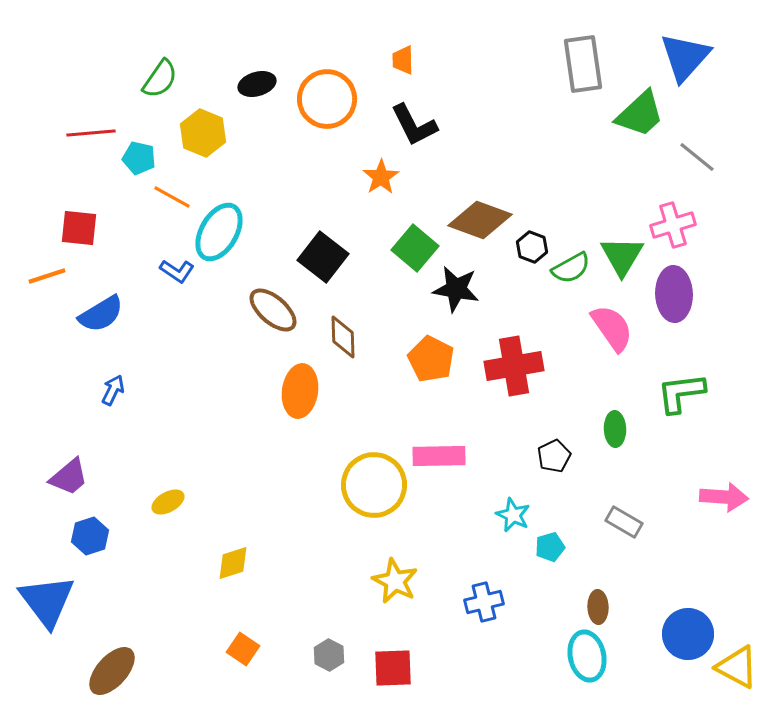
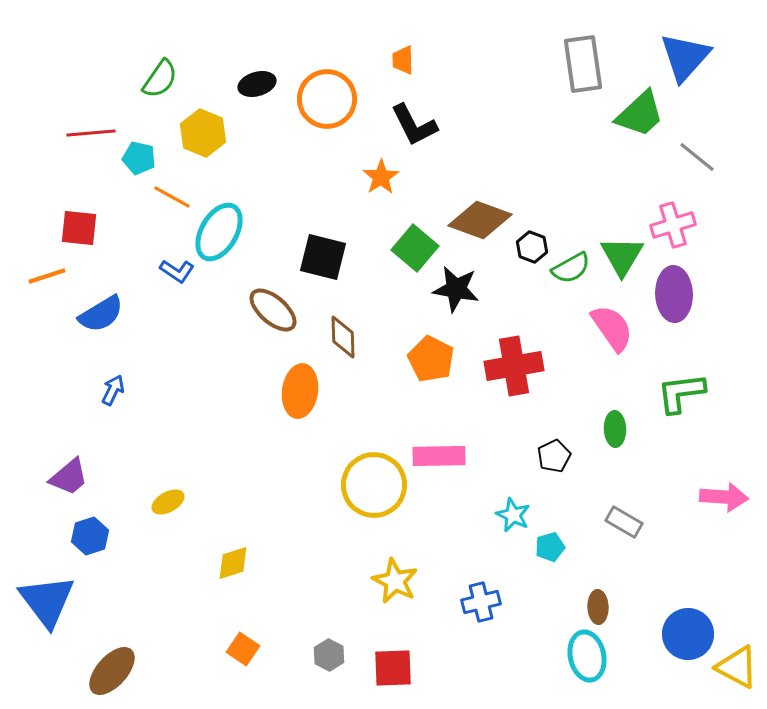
black square at (323, 257): rotated 24 degrees counterclockwise
blue cross at (484, 602): moved 3 px left
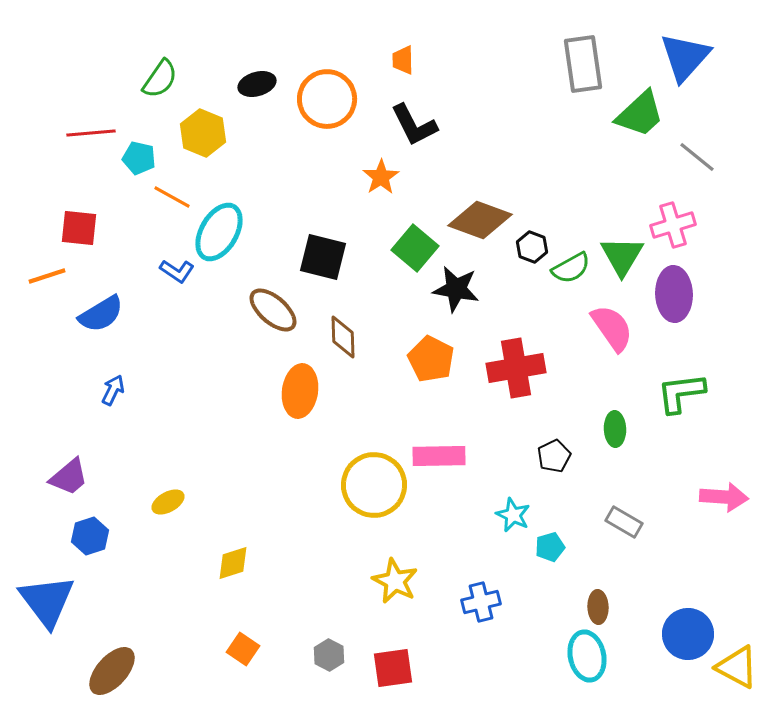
red cross at (514, 366): moved 2 px right, 2 px down
red square at (393, 668): rotated 6 degrees counterclockwise
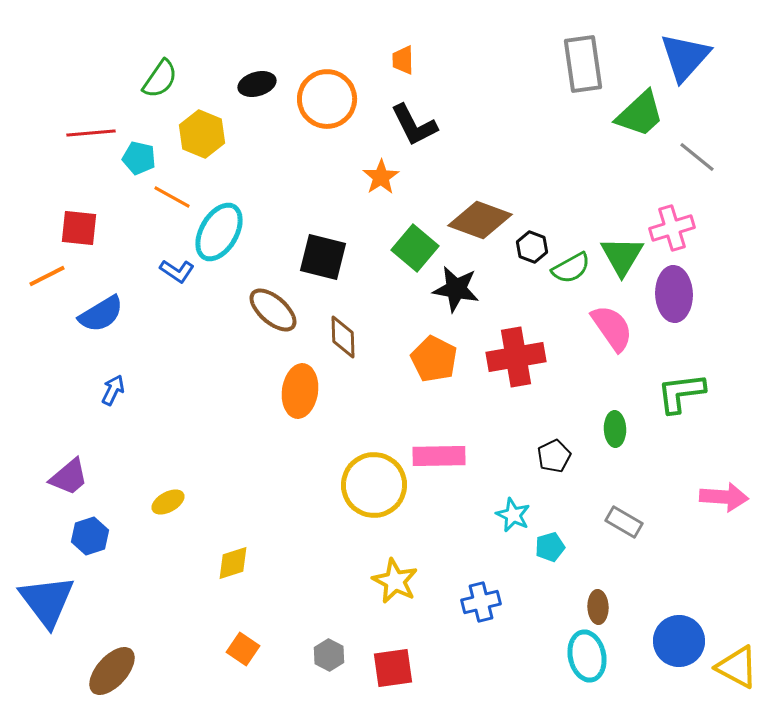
yellow hexagon at (203, 133): moved 1 px left, 1 px down
pink cross at (673, 225): moved 1 px left, 3 px down
orange line at (47, 276): rotated 9 degrees counterclockwise
orange pentagon at (431, 359): moved 3 px right
red cross at (516, 368): moved 11 px up
blue circle at (688, 634): moved 9 px left, 7 px down
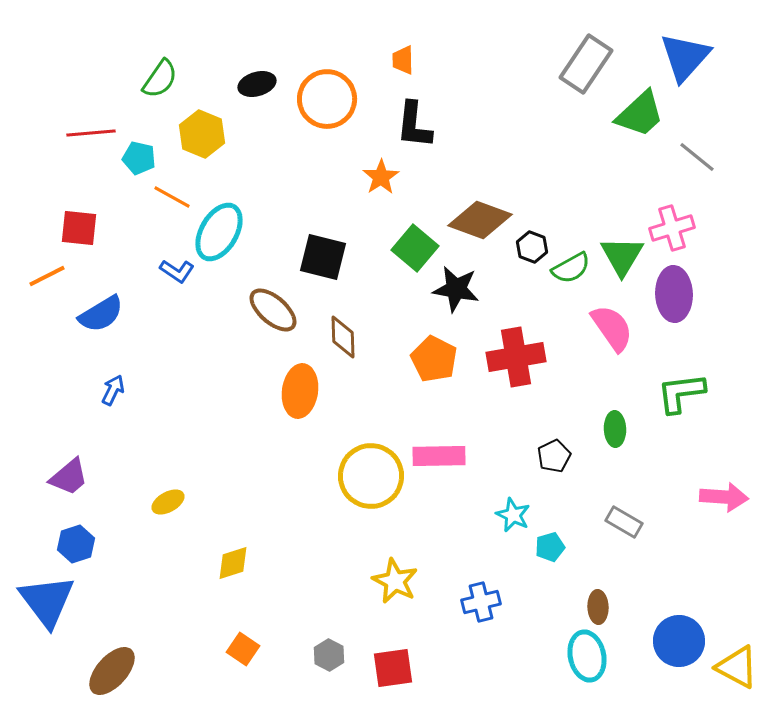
gray rectangle at (583, 64): moved 3 px right; rotated 42 degrees clockwise
black L-shape at (414, 125): rotated 33 degrees clockwise
yellow circle at (374, 485): moved 3 px left, 9 px up
blue hexagon at (90, 536): moved 14 px left, 8 px down
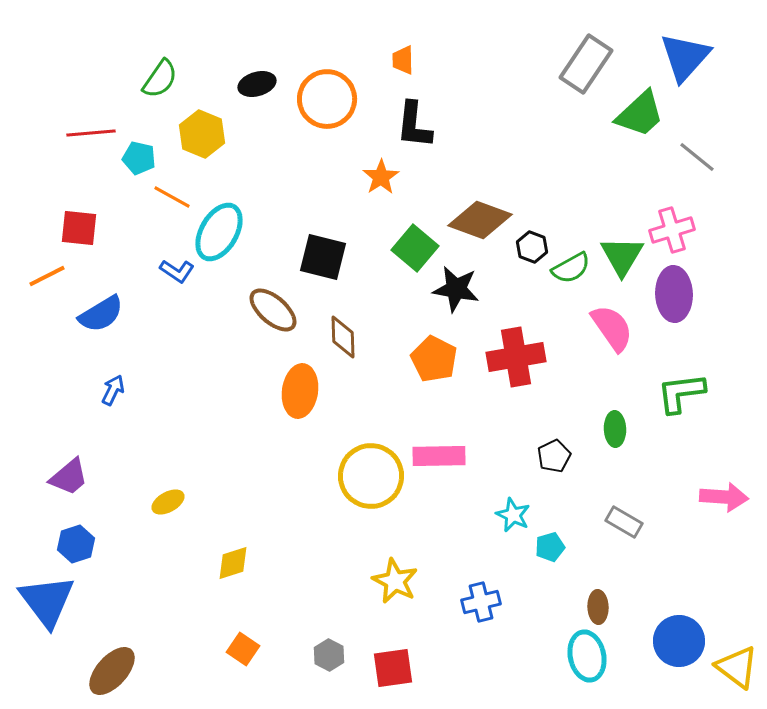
pink cross at (672, 228): moved 2 px down
yellow triangle at (737, 667): rotated 9 degrees clockwise
